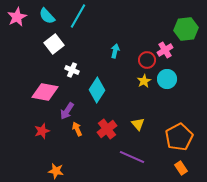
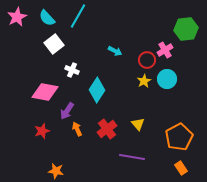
cyan semicircle: moved 2 px down
cyan arrow: rotated 104 degrees clockwise
purple line: rotated 15 degrees counterclockwise
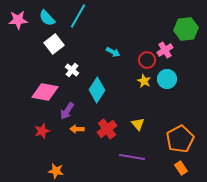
pink star: moved 1 px right, 3 px down; rotated 24 degrees clockwise
cyan arrow: moved 2 px left, 1 px down
white cross: rotated 16 degrees clockwise
yellow star: rotated 16 degrees counterclockwise
orange arrow: rotated 64 degrees counterclockwise
orange pentagon: moved 1 px right, 2 px down
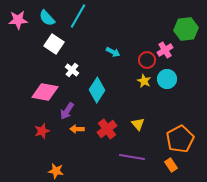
white square: rotated 18 degrees counterclockwise
orange rectangle: moved 10 px left, 3 px up
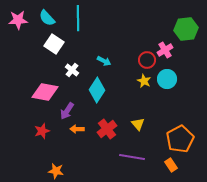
cyan line: moved 2 px down; rotated 30 degrees counterclockwise
cyan arrow: moved 9 px left, 9 px down
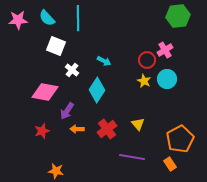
green hexagon: moved 8 px left, 13 px up
white square: moved 2 px right, 2 px down; rotated 12 degrees counterclockwise
orange rectangle: moved 1 px left, 1 px up
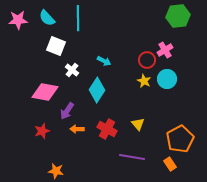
red cross: rotated 24 degrees counterclockwise
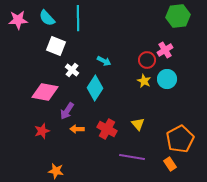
cyan diamond: moved 2 px left, 2 px up
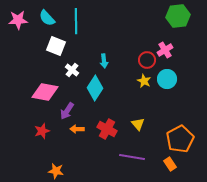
cyan line: moved 2 px left, 3 px down
cyan arrow: rotated 56 degrees clockwise
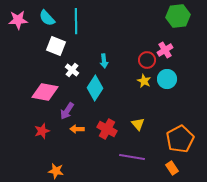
orange rectangle: moved 2 px right, 4 px down
